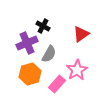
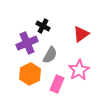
gray semicircle: moved 1 px right, 1 px down
pink star: moved 2 px right
orange hexagon: rotated 10 degrees counterclockwise
pink rectangle: rotated 18 degrees counterclockwise
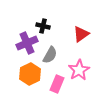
black cross: rotated 16 degrees counterclockwise
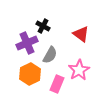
black cross: rotated 16 degrees clockwise
red triangle: rotated 48 degrees counterclockwise
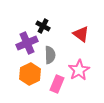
gray semicircle: rotated 30 degrees counterclockwise
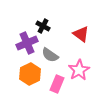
gray semicircle: rotated 126 degrees clockwise
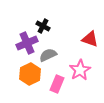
red triangle: moved 9 px right, 5 px down; rotated 18 degrees counterclockwise
gray semicircle: moved 2 px left; rotated 120 degrees clockwise
pink star: moved 1 px right
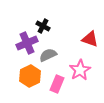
orange hexagon: moved 2 px down
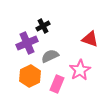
black cross: rotated 32 degrees clockwise
gray semicircle: moved 2 px right, 1 px down
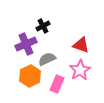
red triangle: moved 9 px left, 6 px down
purple cross: moved 1 px left, 1 px down
gray semicircle: moved 3 px left, 3 px down
